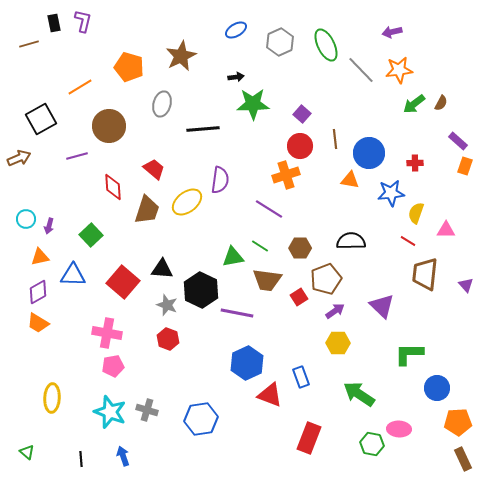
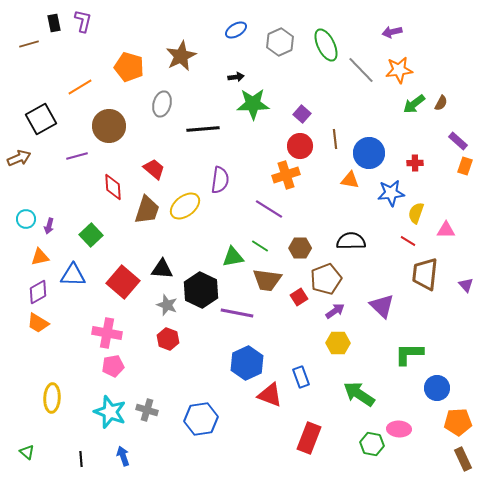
yellow ellipse at (187, 202): moved 2 px left, 4 px down
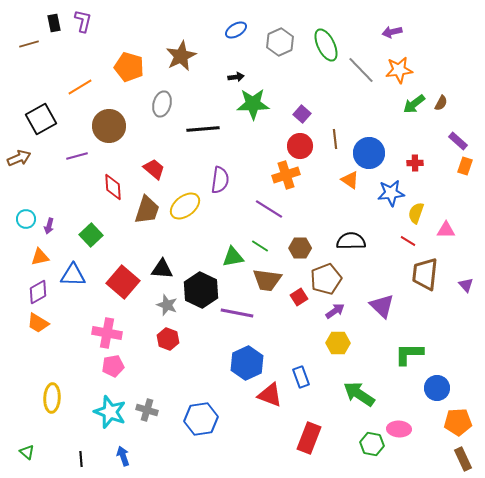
orange triangle at (350, 180): rotated 24 degrees clockwise
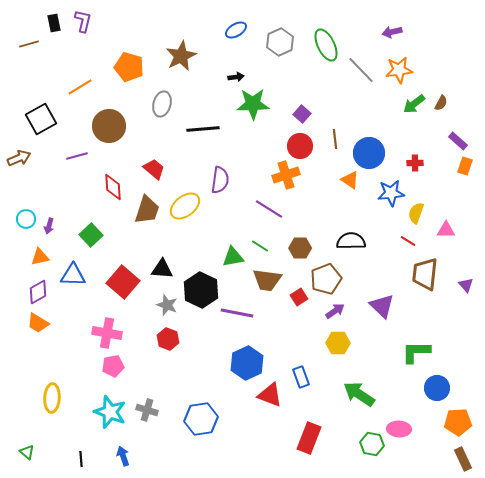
green L-shape at (409, 354): moved 7 px right, 2 px up
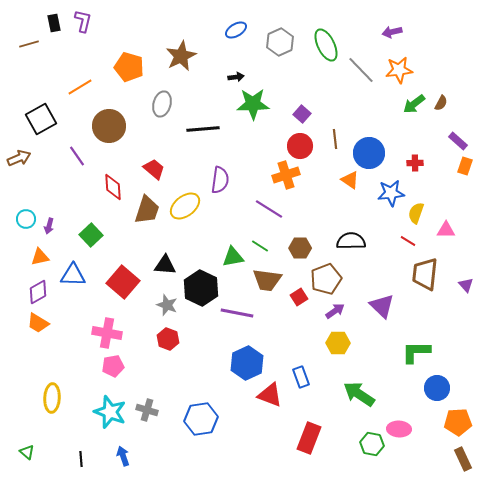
purple line at (77, 156): rotated 70 degrees clockwise
black triangle at (162, 269): moved 3 px right, 4 px up
black hexagon at (201, 290): moved 2 px up
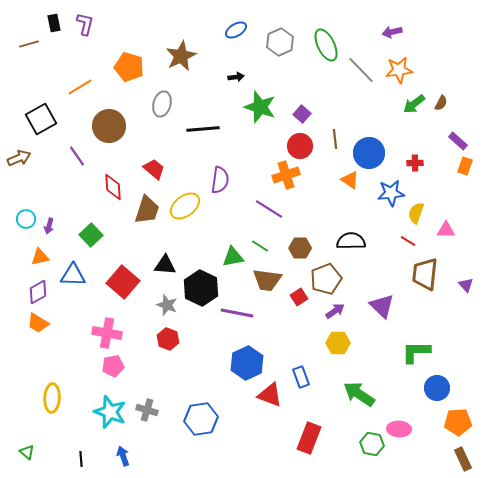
purple L-shape at (83, 21): moved 2 px right, 3 px down
green star at (253, 104): moved 7 px right, 3 px down; rotated 20 degrees clockwise
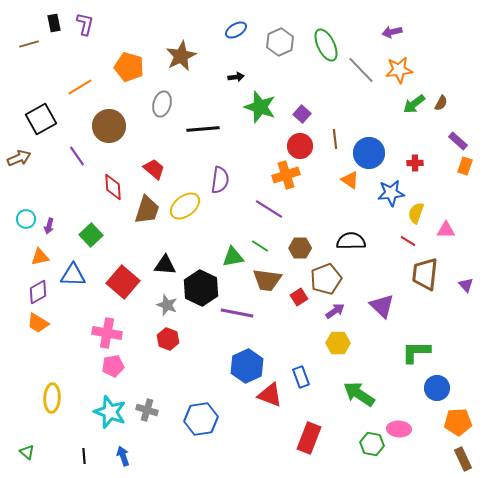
blue hexagon at (247, 363): moved 3 px down
black line at (81, 459): moved 3 px right, 3 px up
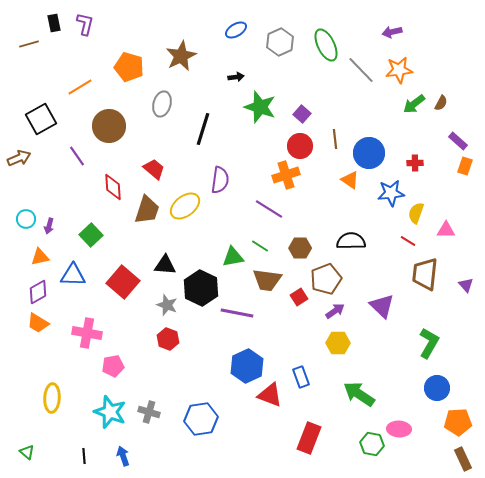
black line at (203, 129): rotated 68 degrees counterclockwise
pink cross at (107, 333): moved 20 px left
green L-shape at (416, 352): moved 13 px right, 9 px up; rotated 120 degrees clockwise
gray cross at (147, 410): moved 2 px right, 2 px down
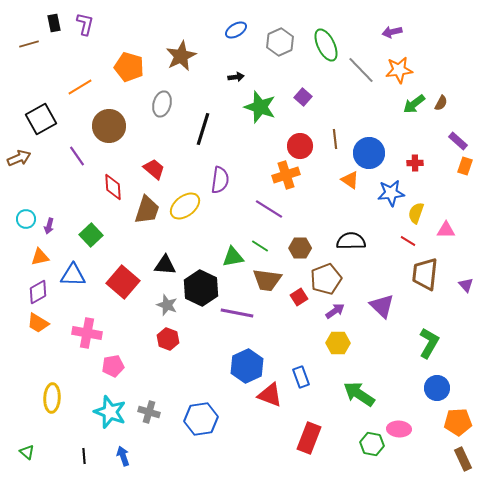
purple square at (302, 114): moved 1 px right, 17 px up
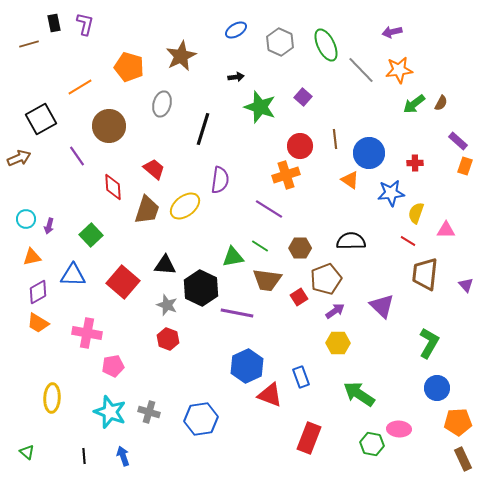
gray hexagon at (280, 42): rotated 12 degrees counterclockwise
orange triangle at (40, 257): moved 8 px left
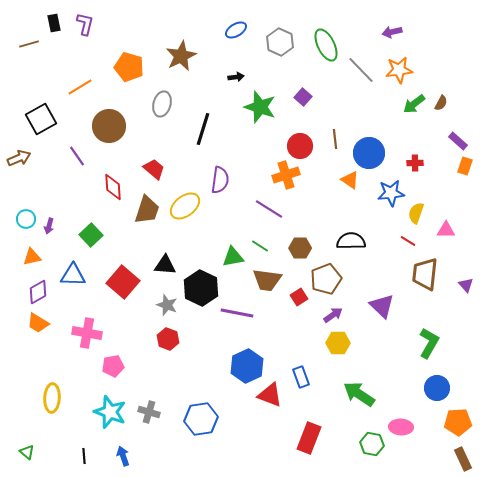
purple arrow at (335, 311): moved 2 px left, 4 px down
pink ellipse at (399, 429): moved 2 px right, 2 px up
